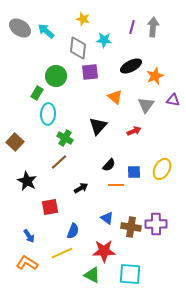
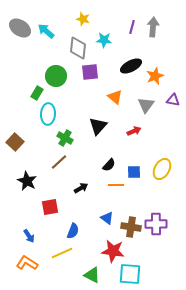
red star: moved 9 px right; rotated 10 degrees clockwise
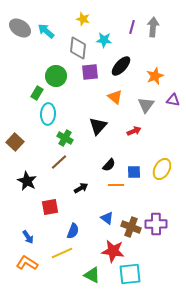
black ellipse: moved 10 px left; rotated 20 degrees counterclockwise
brown cross: rotated 12 degrees clockwise
blue arrow: moved 1 px left, 1 px down
cyan square: rotated 10 degrees counterclockwise
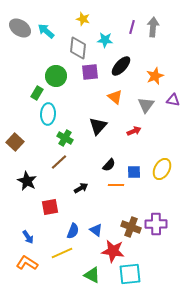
cyan star: moved 1 px right
blue triangle: moved 11 px left, 12 px down
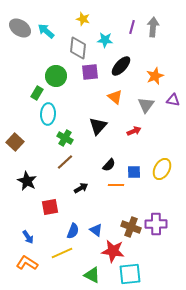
brown line: moved 6 px right
